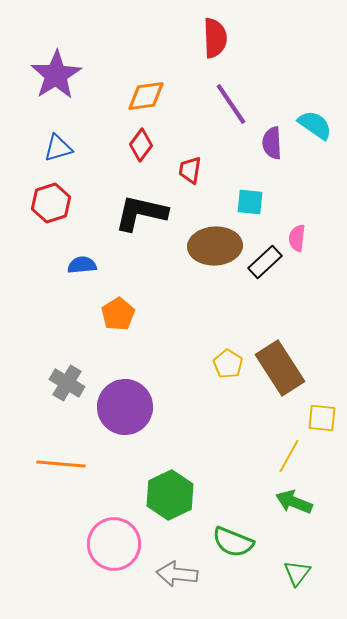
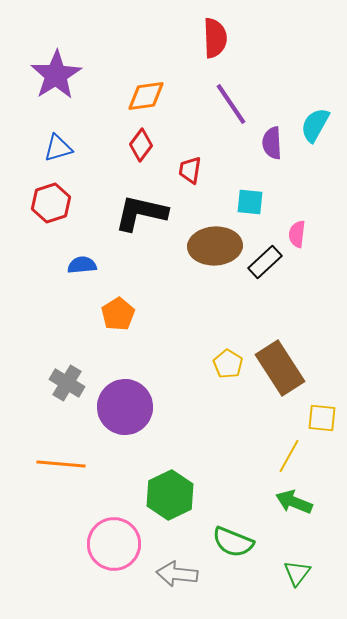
cyan semicircle: rotated 96 degrees counterclockwise
pink semicircle: moved 4 px up
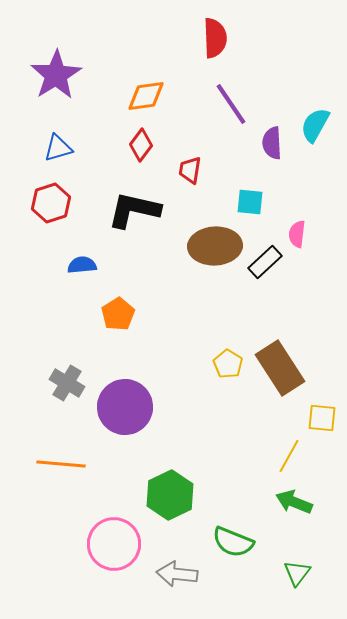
black L-shape: moved 7 px left, 3 px up
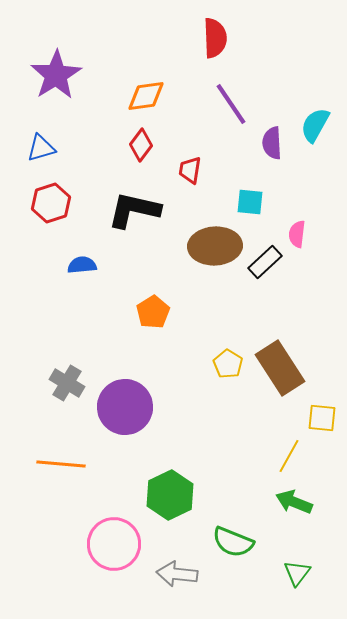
blue triangle: moved 17 px left
orange pentagon: moved 35 px right, 2 px up
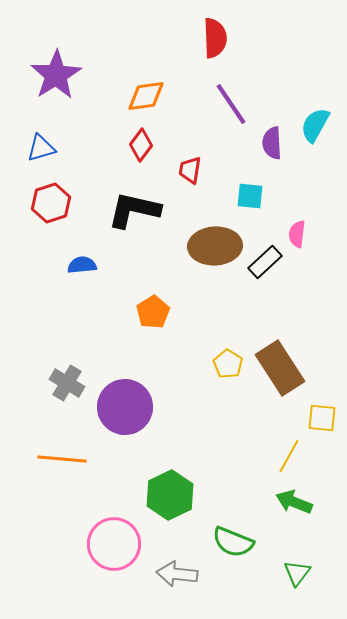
cyan square: moved 6 px up
orange line: moved 1 px right, 5 px up
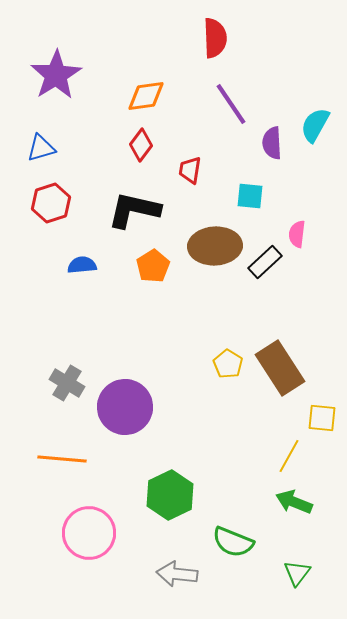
orange pentagon: moved 46 px up
pink circle: moved 25 px left, 11 px up
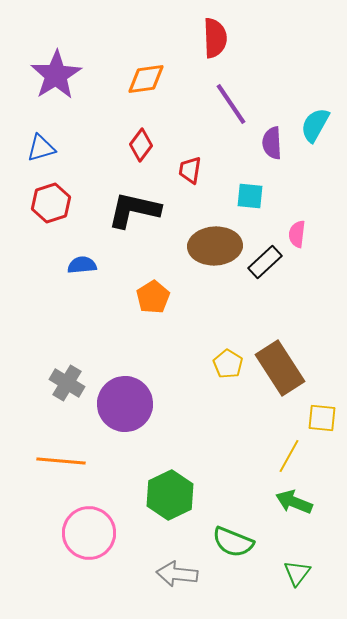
orange diamond: moved 17 px up
orange pentagon: moved 31 px down
purple circle: moved 3 px up
orange line: moved 1 px left, 2 px down
